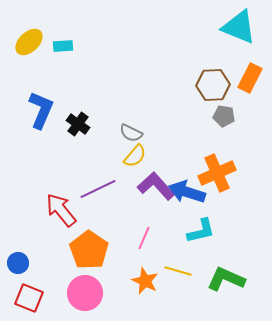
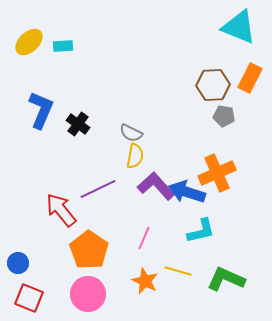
yellow semicircle: rotated 30 degrees counterclockwise
pink circle: moved 3 px right, 1 px down
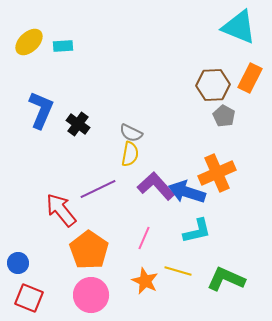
gray pentagon: rotated 20 degrees clockwise
yellow semicircle: moved 5 px left, 2 px up
cyan L-shape: moved 4 px left
pink circle: moved 3 px right, 1 px down
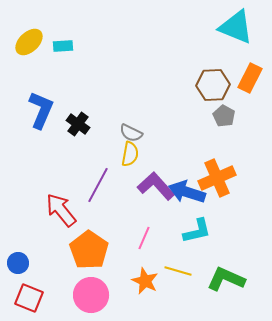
cyan triangle: moved 3 px left
orange cross: moved 5 px down
purple line: moved 4 px up; rotated 36 degrees counterclockwise
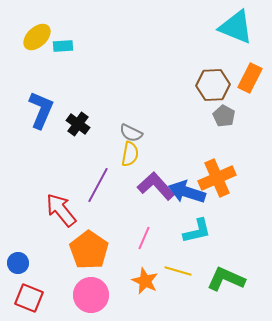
yellow ellipse: moved 8 px right, 5 px up
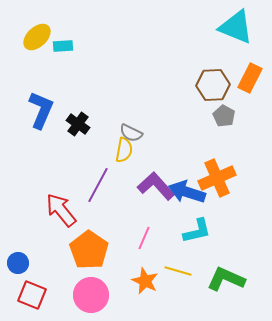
yellow semicircle: moved 6 px left, 4 px up
red square: moved 3 px right, 3 px up
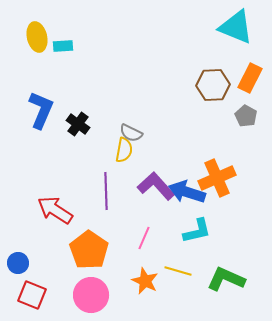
yellow ellipse: rotated 60 degrees counterclockwise
gray pentagon: moved 22 px right
purple line: moved 8 px right, 6 px down; rotated 30 degrees counterclockwise
red arrow: moved 6 px left; rotated 18 degrees counterclockwise
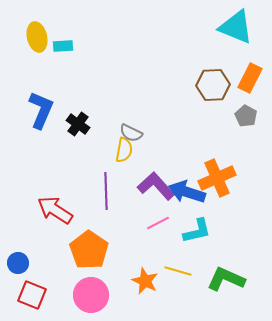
pink line: moved 14 px right, 15 px up; rotated 40 degrees clockwise
